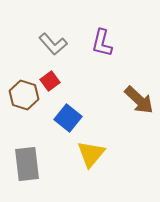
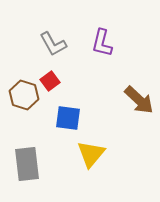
gray L-shape: rotated 12 degrees clockwise
blue square: rotated 32 degrees counterclockwise
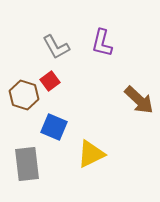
gray L-shape: moved 3 px right, 3 px down
blue square: moved 14 px left, 9 px down; rotated 16 degrees clockwise
yellow triangle: rotated 24 degrees clockwise
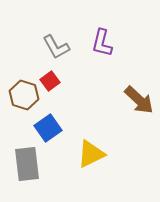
blue square: moved 6 px left, 1 px down; rotated 32 degrees clockwise
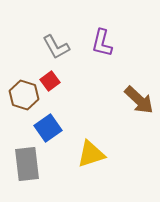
yellow triangle: rotated 8 degrees clockwise
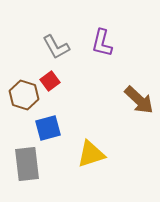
blue square: rotated 20 degrees clockwise
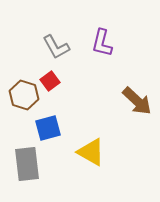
brown arrow: moved 2 px left, 1 px down
yellow triangle: moved 2 px up; rotated 48 degrees clockwise
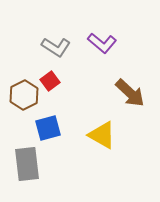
purple L-shape: rotated 64 degrees counterclockwise
gray L-shape: rotated 28 degrees counterclockwise
brown hexagon: rotated 16 degrees clockwise
brown arrow: moved 7 px left, 8 px up
yellow triangle: moved 11 px right, 17 px up
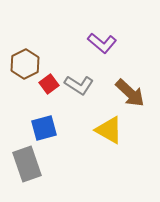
gray L-shape: moved 23 px right, 38 px down
red square: moved 1 px left, 3 px down
brown hexagon: moved 1 px right, 31 px up
blue square: moved 4 px left
yellow triangle: moved 7 px right, 5 px up
gray rectangle: rotated 12 degrees counterclockwise
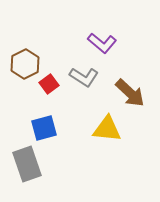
gray L-shape: moved 5 px right, 8 px up
yellow triangle: moved 2 px left, 1 px up; rotated 24 degrees counterclockwise
